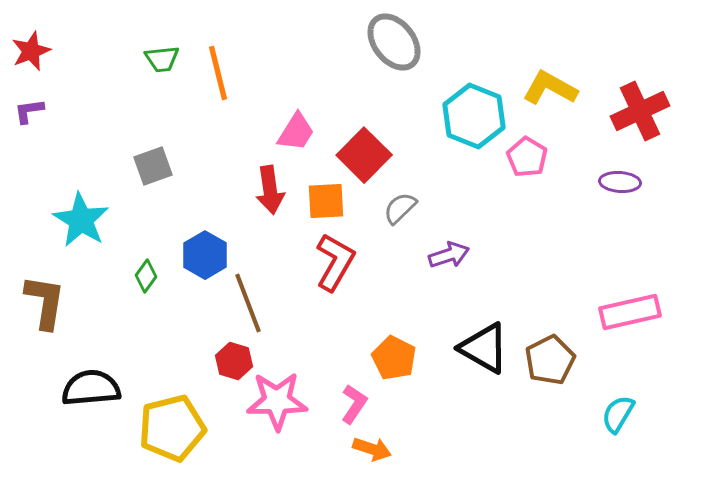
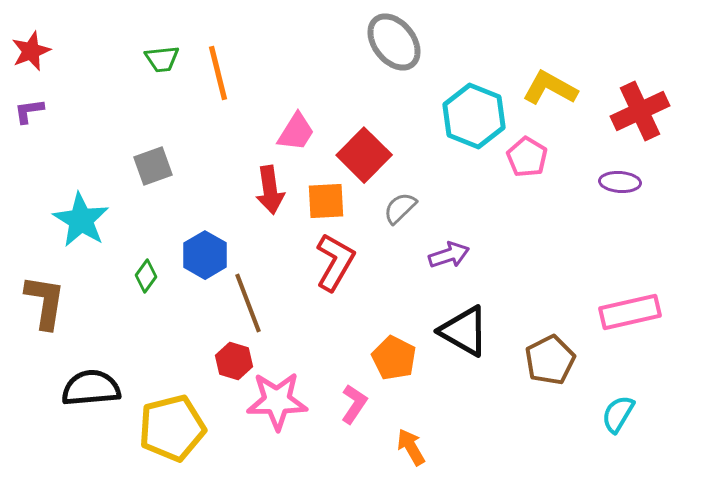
black triangle: moved 20 px left, 17 px up
orange arrow: moved 39 px right, 2 px up; rotated 138 degrees counterclockwise
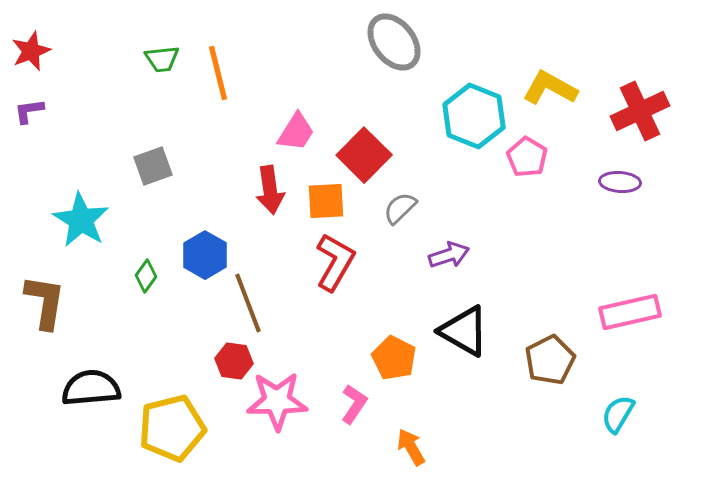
red hexagon: rotated 9 degrees counterclockwise
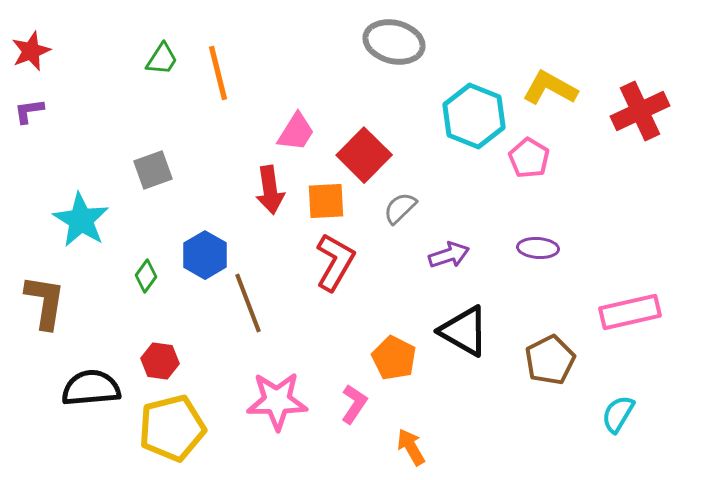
gray ellipse: rotated 38 degrees counterclockwise
green trapezoid: rotated 51 degrees counterclockwise
pink pentagon: moved 2 px right, 1 px down
gray square: moved 4 px down
purple ellipse: moved 82 px left, 66 px down
red hexagon: moved 74 px left
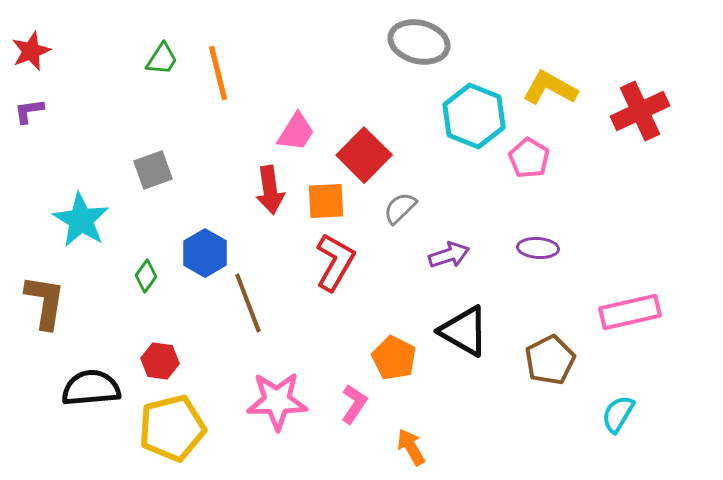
gray ellipse: moved 25 px right
blue hexagon: moved 2 px up
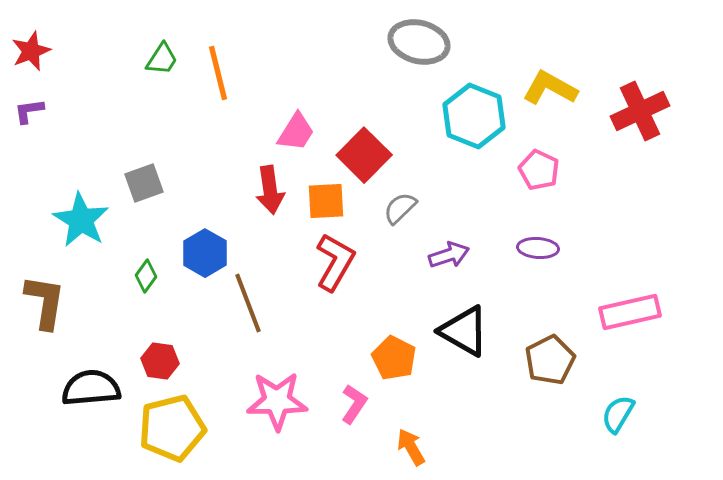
pink pentagon: moved 10 px right, 12 px down; rotated 6 degrees counterclockwise
gray square: moved 9 px left, 13 px down
